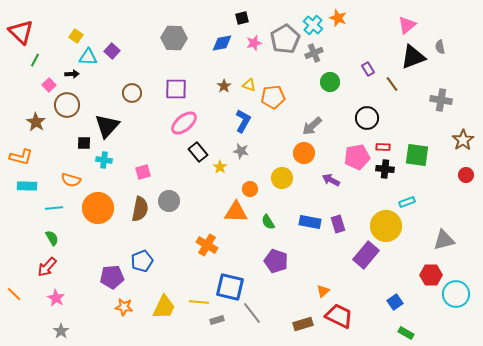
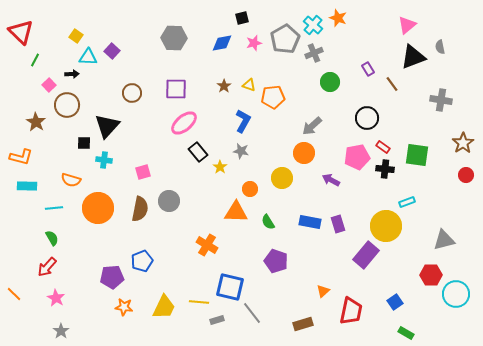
brown star at (463, 140): moved 3 px down
red rectangle at (383, 147): rotated 32 degrees clockwise
red trapezoid at (339, 316): moved 12 px right, 5 px up; rotated 76 degrees clockwise
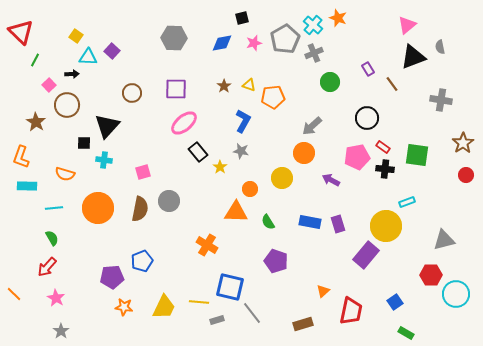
orange L-shape at (21, 157): rotated 95 degrees clockwise
orange semicircle at (71, 180): moved 6 px left, 6 px up
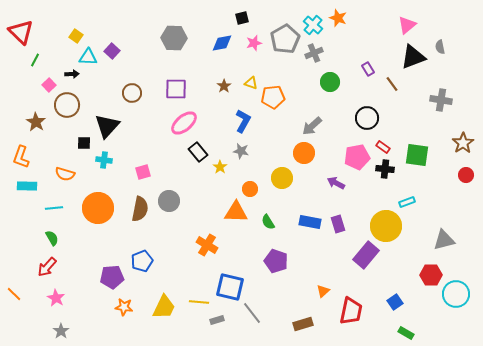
yellow triangle at (249, 85): moved 2 px right, 2 px up
purple arrow at (331, 180): moved 5 px right, 3 px down
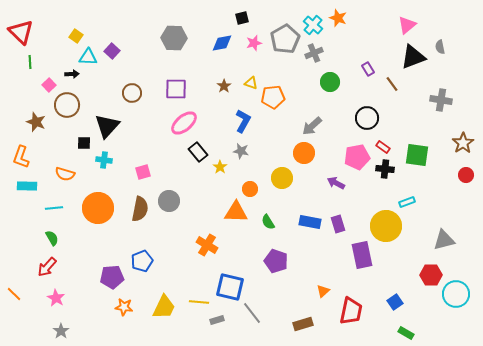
green line at (35, 60): moved 5 px left, 2 px down; rotated 32 degrees counterclockwise
brown star at (36, 122): rotated 12 degrees counterclockwise
purple rectangle at (366, 255): moved 4 px left; rotated 52 degrees counterclockwise
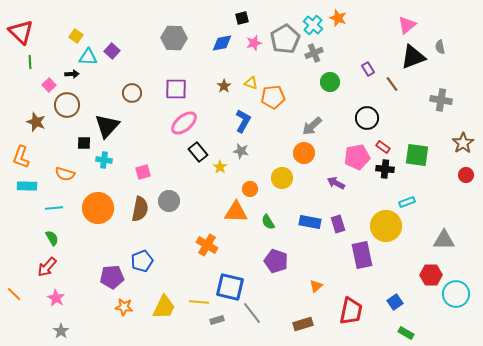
gray triangle at (444, 240): rotated 15 degrees clockwise
orange triangle at (323, 291): moved 7 px left, 5 px up
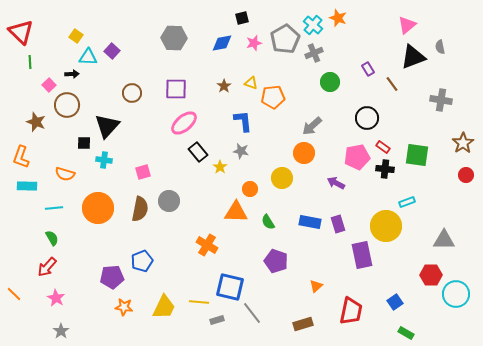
blue L-shape at (243, 121): rotated 35 degrees counterclockwise
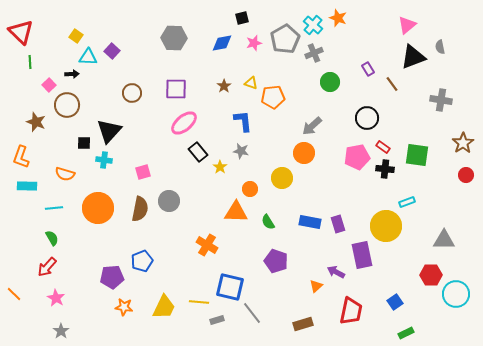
black triangle at (107, 126): moved 2 px right, 5 px down
purple arrow at (336, 183): moved 89 px down
green rectangle at (406, 333): rotated 56 degrees counterclockwise
